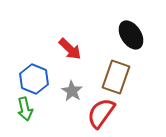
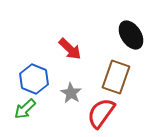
gray star: moved 1 px left, 2 px down
green arrow: rotated 60 degrees clockwise
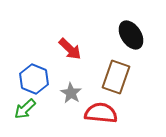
red semicircle: rotated 60 degrees clockwise
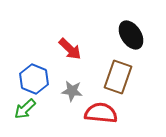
brown rectangle: moved 2 px right
gray star: moved 1 px right, 2 px up; rotated 25 degrees counterclockwise
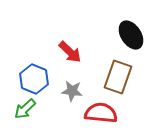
red arrow: moved 3 px down
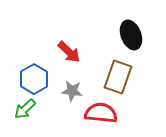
black ellipse: rotated 12 degrees clockwise
red arrow: moved 1 px left
blue hexagon: rotated 8 degrees clockwise
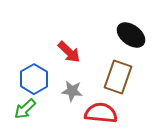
black ellipse: rotated 32 degrees counterclockwise
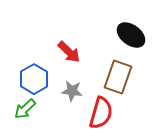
red semicircle: rotated 100 degrees clockwise
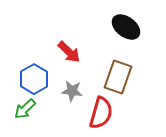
black ellipse: moved 5 px left, 8 px up
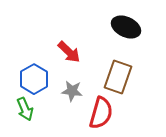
black ellipse: rotated 12 degrees counterclockwise
green arrow: rotated 70 degrees counterclockwise
